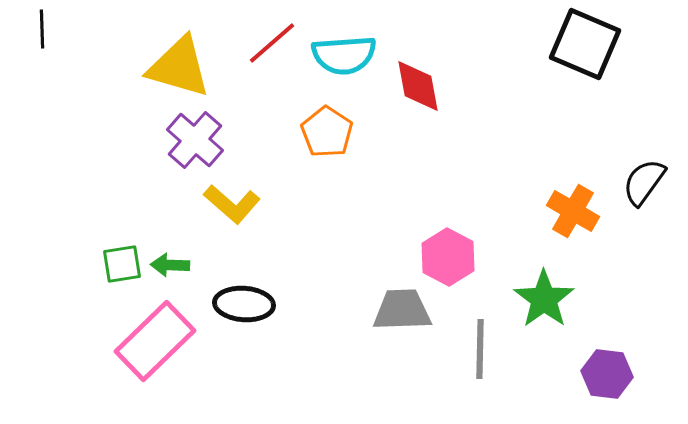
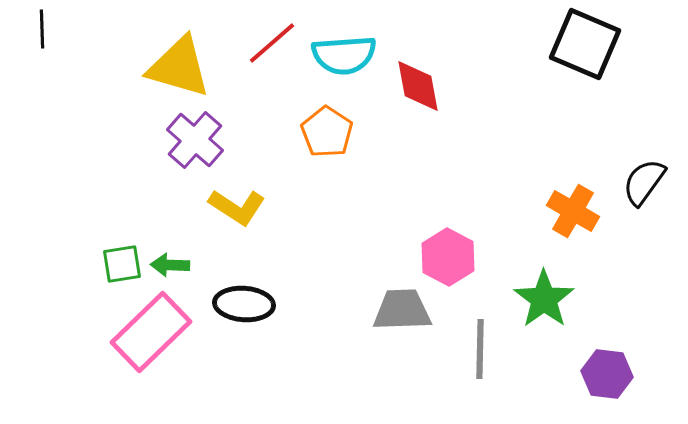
yellow L-shape: moved 5 px right, 3 px down; rotated 8 degrees counterclockwise
pink rectangle: moved 4 px left, 9 px up
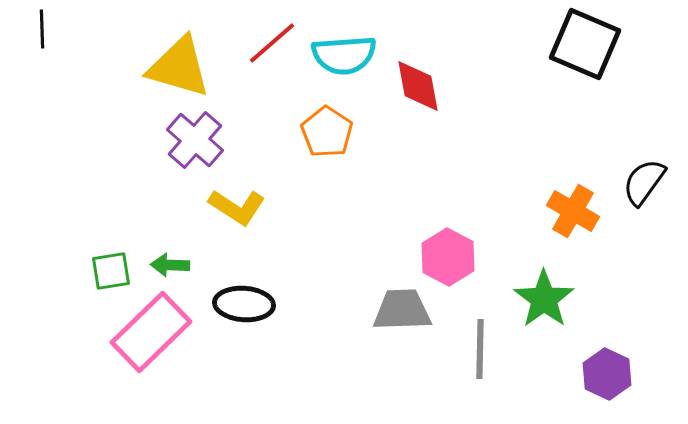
green square: moved 11 px left, 7 px down
purple hexagon: rotated 18 degrees clockwise
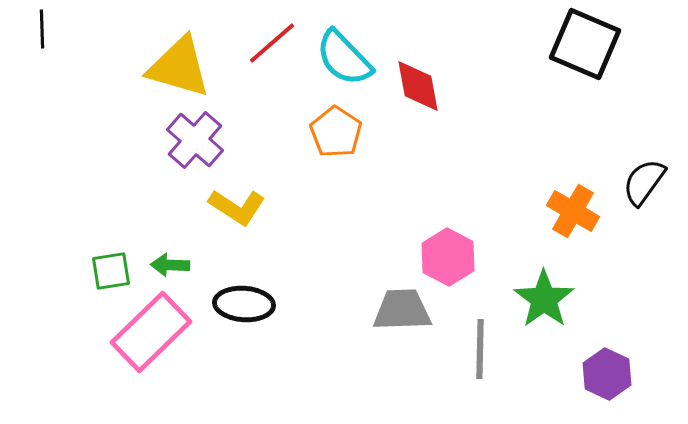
cyan semicircle: moved 3 px down; rotated 50 degrees clockwise
orange pentagon: moved 9 px right
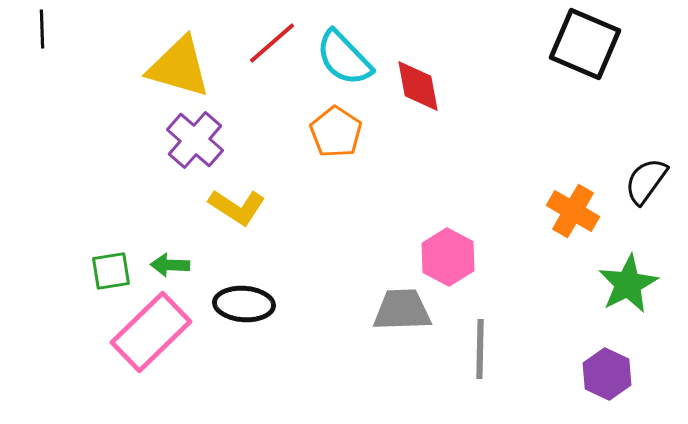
black semicircle: moved 2 px right, 1 px up
green star: moved 84 px right, 15 px up; rotated 8 degrees clockwise
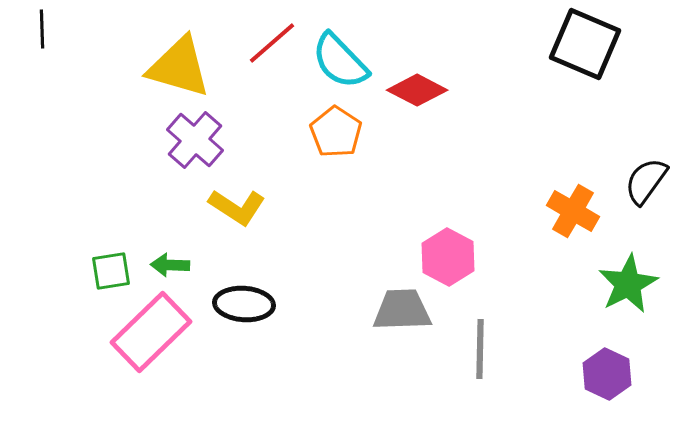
cyan semicircle: moved 4 px left, 3 px down
red diamond: moved 1 px left, 4 px down; rotated 52 degrees counterclockwise
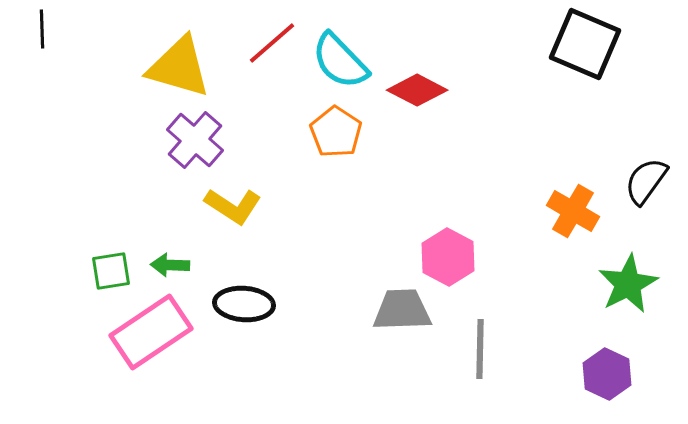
yellow L-shape: moved 4 px left, 1 px up
pink rectangle: rotated 10 degrees clockwise
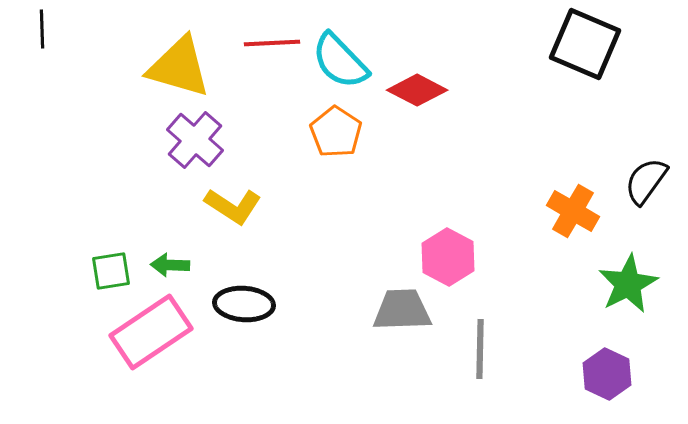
red line: rotated 38 degrees clockwise
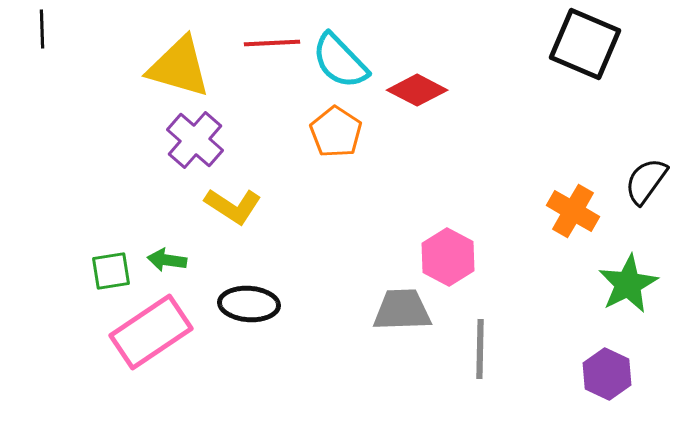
green arrow: moved 3 px left, 5 px up; rotated 6 degrees clockwise
black ellipse: moved 5 px right
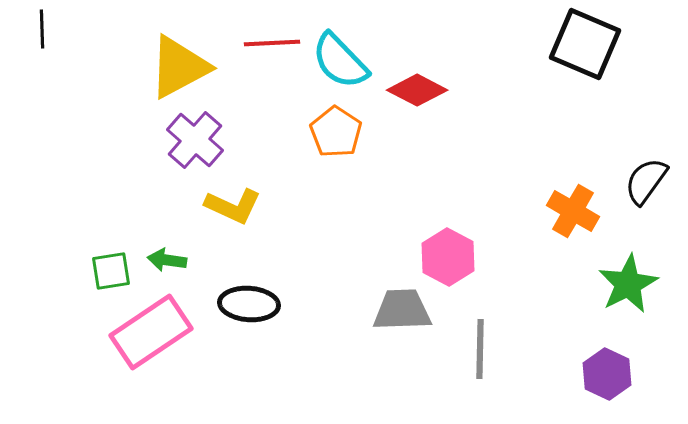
yellow triangle: rotated 44 degrees counterclockwise
yellow L-shape: rotated 8 degrees counterclockwise
